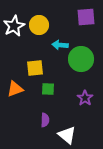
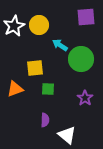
cyan arrow: rotated 28 degrees clockwise
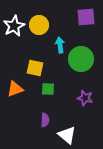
cyan arrow: rotated 49 degrees clockwise
yellow square: rotated 18 degrees clockwise
purple star: rotated 21 degrees counterclockwise
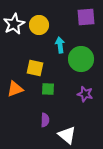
white star: moved 2 px up
purple star: moved 4 px up
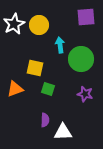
green square: rotated 16 degrees clockwise
white triangle: moved 4 px left, 3 px up; rotated 42 degrees counterclockwise
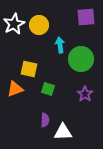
yellow square: moved 6 px left, 1 px down
purple star: rotated 21 degrees clockwise
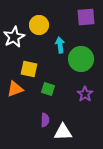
white star: moved 13 px down
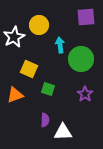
yellow square: rotated 12 degrees clockwise
orange triangle: moved 6 px down
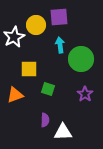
purple square: moved 27 px left
yellow circle: moved 3 px left
yellow square: rotated 24 degrees counterclockwise
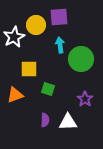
purple star: moved 5 px down
white triangle: moved 5 px right, 10 px up
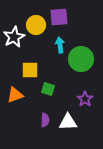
yellow square: moved 1 px right, 1 px down
